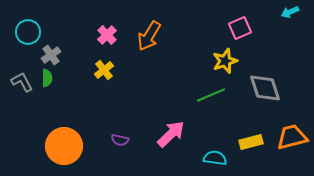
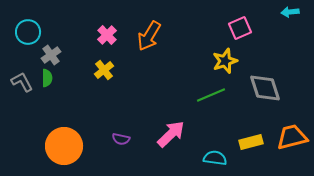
cyan arrow: rotated 18 degrees clockwise
purple semicircle: moved 1 px right, 1 px up
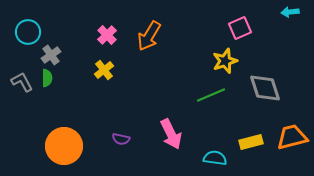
pink arrow: rotated 108 degrees clockwise
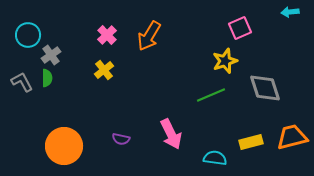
cyan circle: moved 3 px down
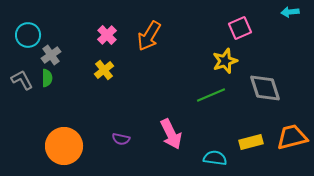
gray L-shape: moved 2 px up
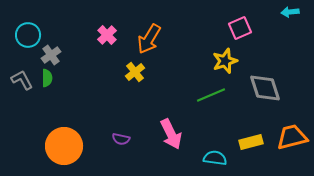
orange arrow: moved 3 px down
yellow cross: moved 31 px right, 2 px down
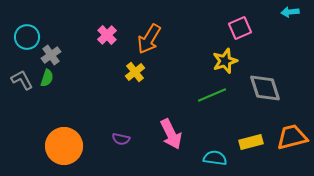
cyan circle: moved 1 px left, 2 px down
green semicircle: rotated 18 degrees clockwise
green line: moved 1 px right
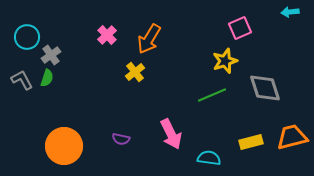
cyan semicircle: moved 6 px left
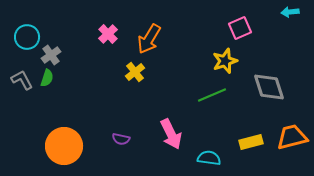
pink cross: moved 1 px right, 1 px up
gray diamond: moved 4 px right, 1 px up
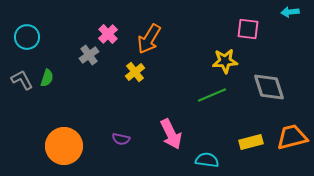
pink square: moved 8 px right, 1 px down; rotated 30 degrees clockwise
gray cross: moved 38 px right
yellow star: rotated 15 degrees clockwise
cyan semicircle: moved 2 px left, 2 px down
